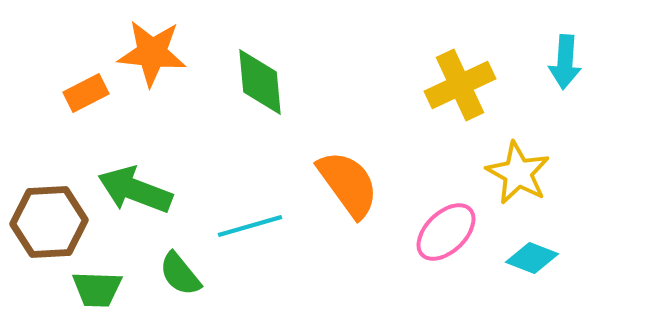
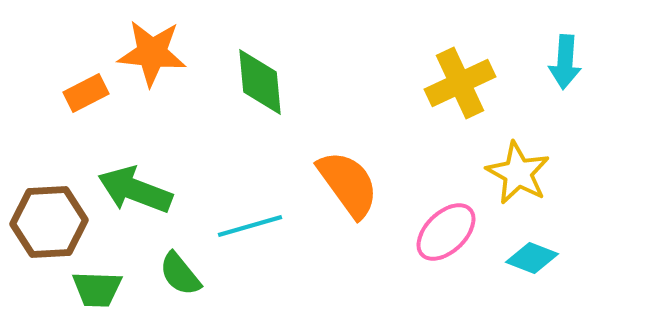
yellow cross: moved 2 px up
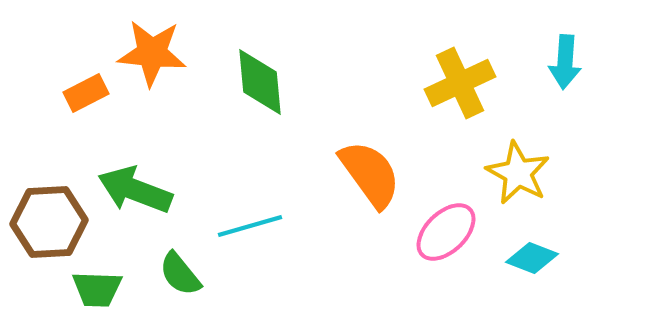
orange semicircle: moved 22 px right, 10 px up
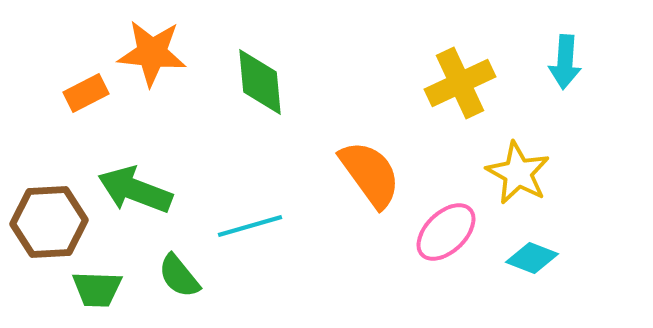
green semicircle: moved 1 px left, 2 px down
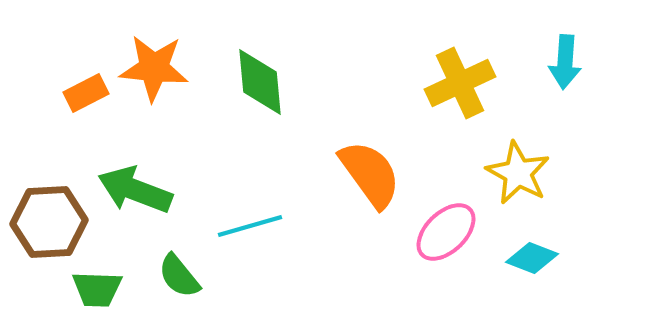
orange star: moved 2 px right, 15 px down
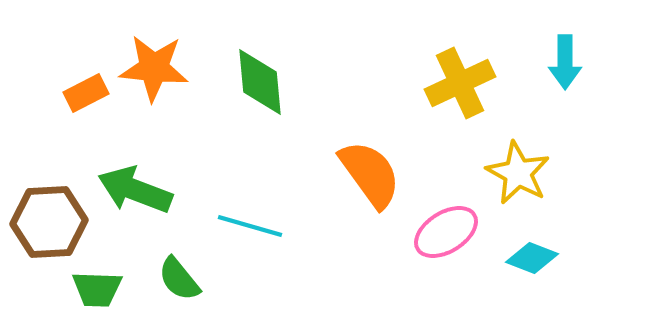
cyan arrow: rotated 4 degrees counterclockwise
cyan line: rotated 32 degrees clockwise
pink ellipse: rotated 12 degrees clockwise
green semicircle: moved 3 px down
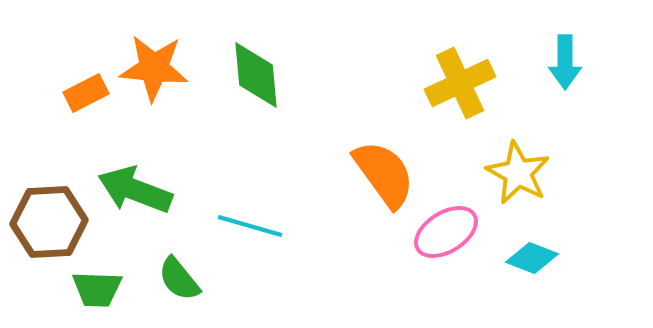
green diamond: moved 4 px left, 7 px up
orange semicircle: moved 14 px right
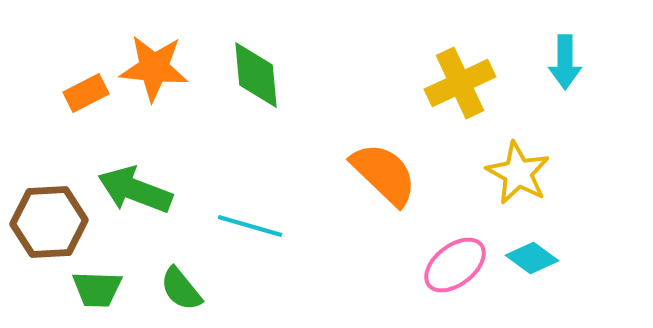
orange semicircle: rotated 10 degrees counterclockwise
pink ellipse: moved 9 px right, 33 px down; rotated 6 degrees counterclockwise
cyan diamond: rotated 15 degrees clockwise
green semicircle: moved 2 px right, 10 px down
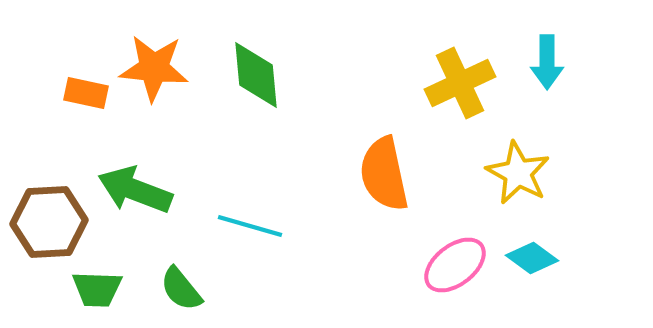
cyan arrow: moved 18 px left
orange rectangle: rotated 39 degrees clockwise
orange semicircle: rotated 146 degrees counterclockwise
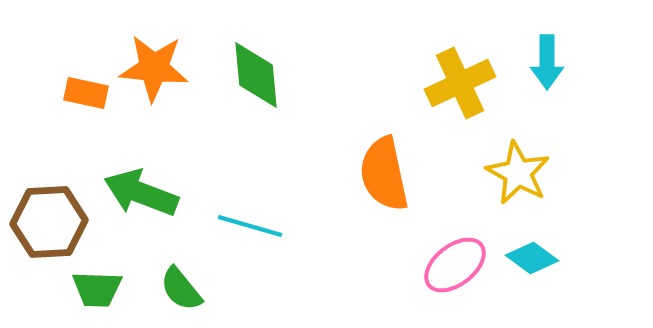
green arrow: moved 6 px right, 3 px down
